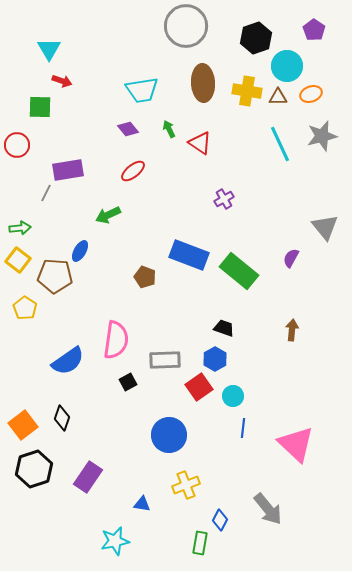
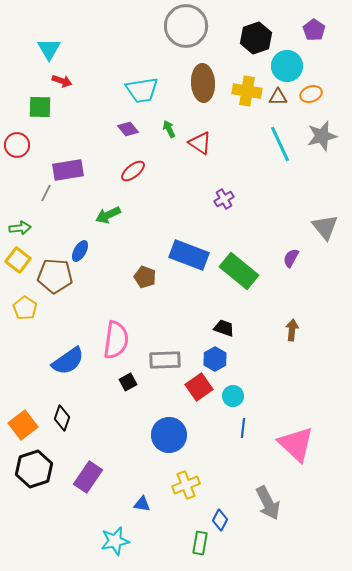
gray arrow at (268, 509): moved 6 px up; rotated 12 degrees clockwise
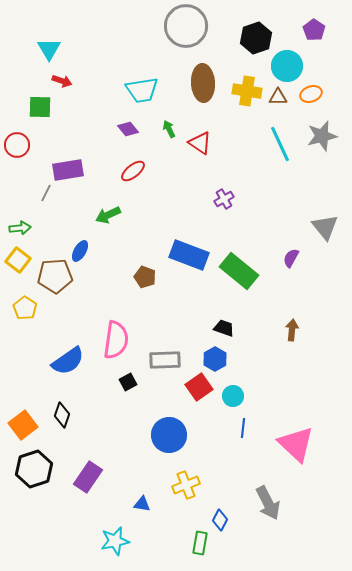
brown pentagon at (55, 276): rotated 8 degrees counterclockwise
black diamond at (62, 418): moved 3 px up
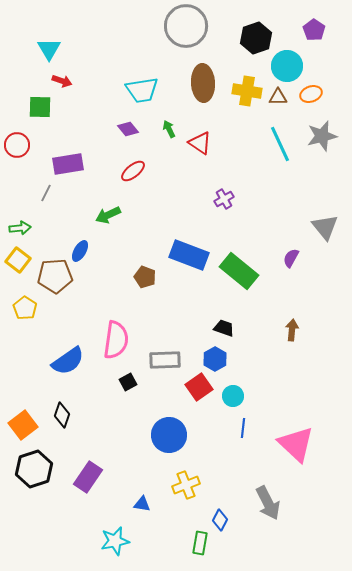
purple rectangle at (68, 170): moved 6 px up
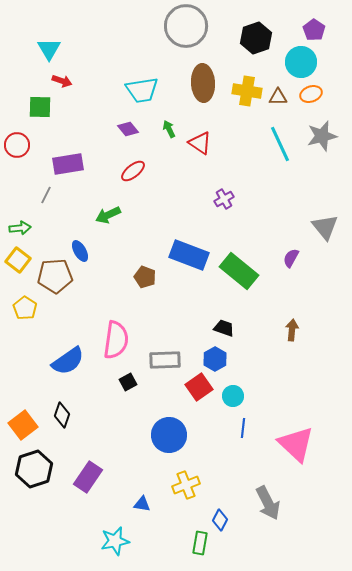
cyan circle at (287, 66): moved 14 px right, 4 px up
gray line at (46, 193): moved 2 px down
blue ellipse at (80, 251): rotated 60 degrees counterclockwise
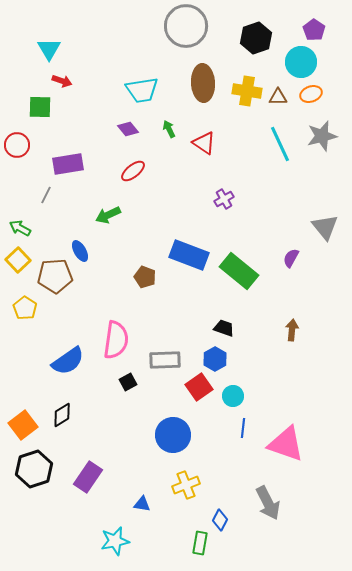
red triangle at (200, 143): moved 4 px right
green arrow at (20, 228): rotated 145 degrees counterclockwise
yellow square at (18, 260): rotated 10 degrees clockwise
black diamond at (62, 415): rotated 40 degrees clockwise
blue circle at (169, 435): moved 4 px right
pink triangle at (296, 444): moved 10 px left; rotated 24 degrees counterclockwise
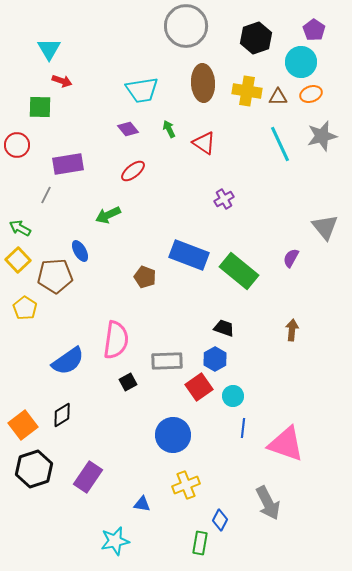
gray rectangle at (165, 360): moved 2 px right, 1 px down
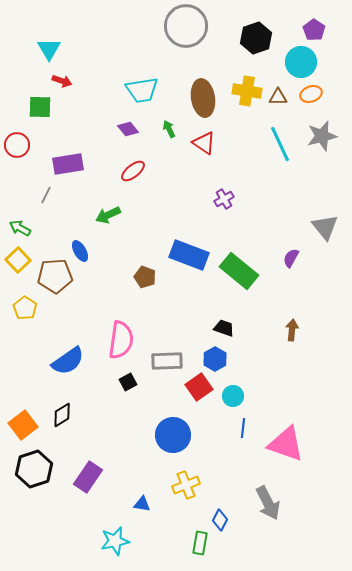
brown ellipse at (203, 83): moved 15 px down; rotated 6 degrees counterclockwise
pink semicircle at (116, 340): moved 5 px right
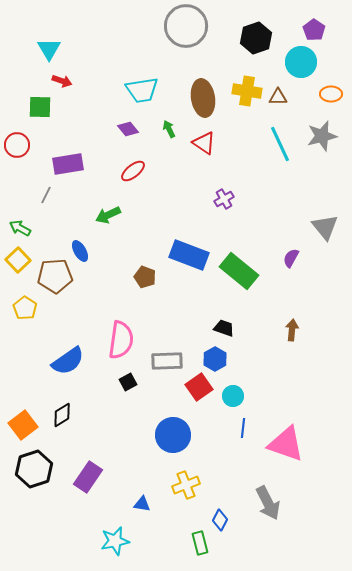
orange ellipse at (311, 94): moved 20 px right; rotated 20 degrees clockwise
green rectangle at (200, 543): rotated 25 degrees counterclockwise
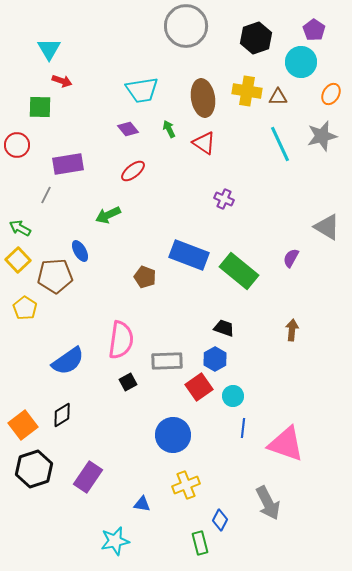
orange ellipse at (331, 94): rotated 60 degrees counterclockwise
purple cross at (224, 199): rotated 36 degrees counterclockwise
gray triangle at (325, 227): moved 2 px right; rotated 20 degrees counterclockwise
